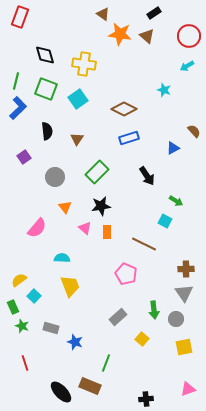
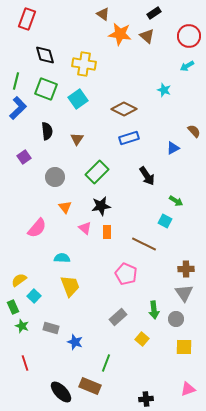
red rectangle at (20, 17): moved 7 px right, 2 px down
yellow square at (184, 347): rotated 12 degrees clockwise
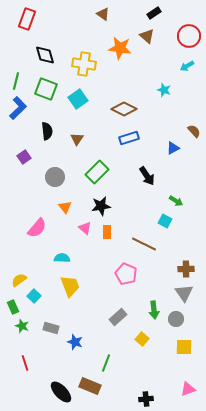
orange star at (120, 34): moved 14 px down
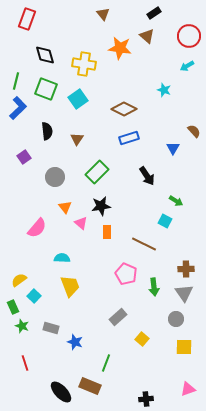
brown triangle at (103, 14): rotated 16 degrees clockwise
blue triangle at (173, 148): rotated 32 degrees counterclockwise
pink triangle at (85, 228): moved 4 px left, 5 px up
green arrow at (154, 310): moved 23 px up
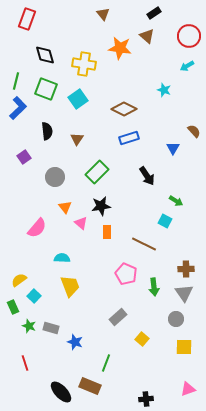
green star at (22, 326): moved 7 px right
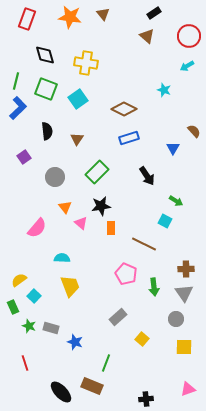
orange star at (120, 48): moved 50 px left, 31 px up
yellow cross at (84, 64): moved 2 px right, 1 px up
orange rectangle at (107, 232): moved 4 px right, 4 px up
brown rectangle at (90, 386): moved 2 px right
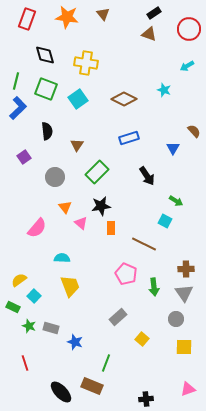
orange star at (70, 17): moved 3 px left
brown triangle at (147, 36): moved 2 px right, 2 px up; rotated 21 degrees counterclockwise
red circle at (189, 36): moved 7 px up
brown diamond at (124, 109): moved 10 px up
brown triangle at (77, 139): moved 6 px down
green rectangle at (13, 307): rotated 40 degrees counterclockwise
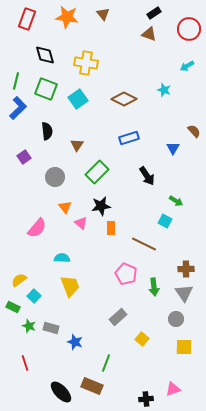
pink triangle at (188, 389): moved 15 px left
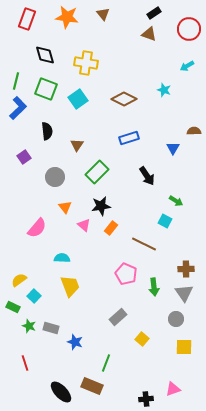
brown semicircle at (194, 131): rotated 48 degrees counterclockwise
pink triangle at (81, 223): moved 3 px right, 2 px down
orange rectangle at (111, 228): rotated 40 degrees clockwise
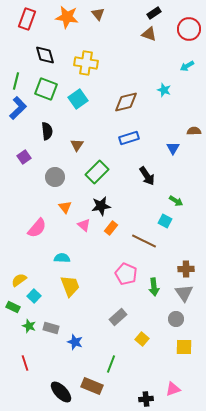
brown triangle at (103, 14): moved 5 px left
brown diamond at (124, 99): moved 2 px right, 3 px down; rotated 40 degrees counterclockwise
brown line at (144, 244): moved 3 px up
green line at (106, 363): moved 5 px right, 1 px down
